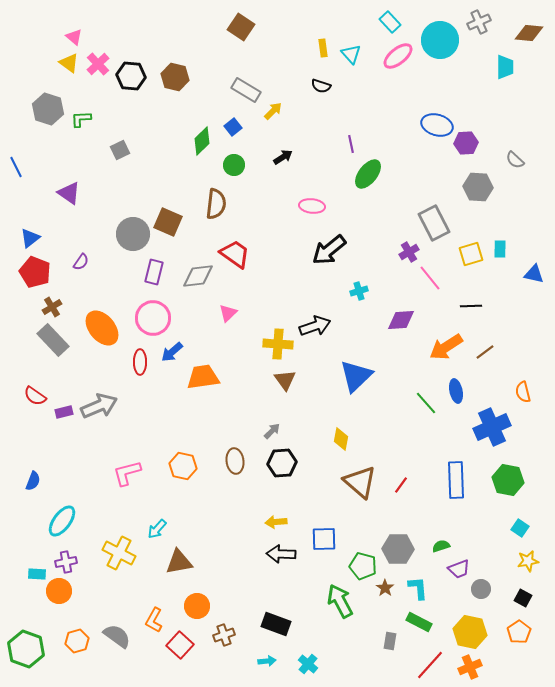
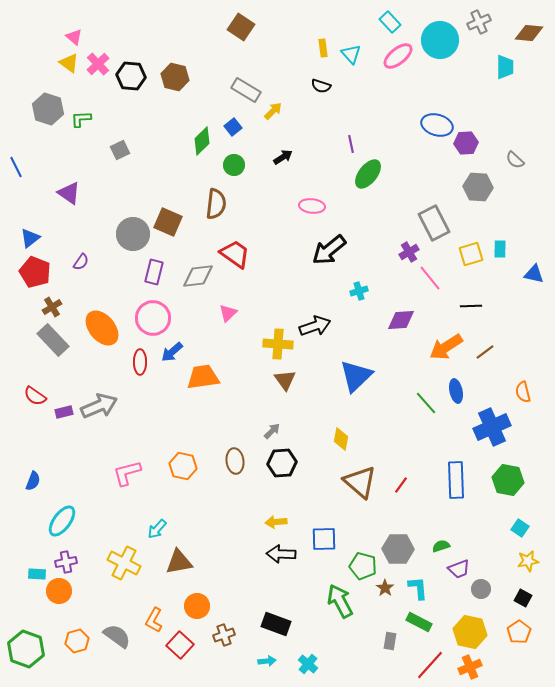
yellow cross at (119, 553): moved 5 px right, 10 px down
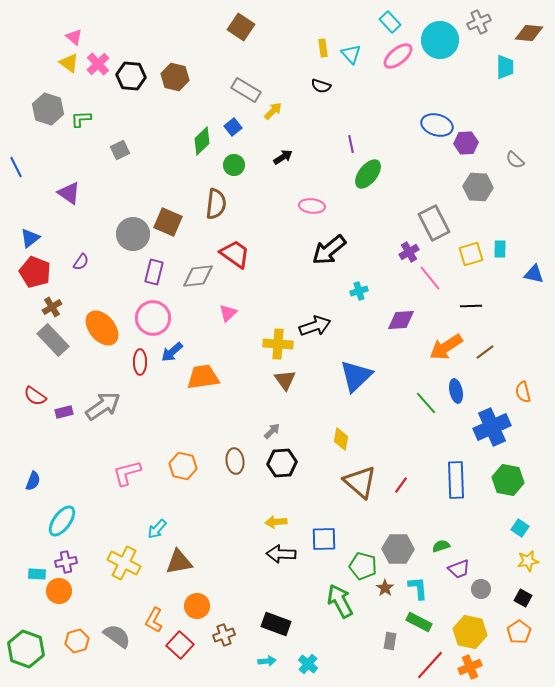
gray arrow at (99, 406): moved 4 px right; rotated 12 degrees counterclockwise
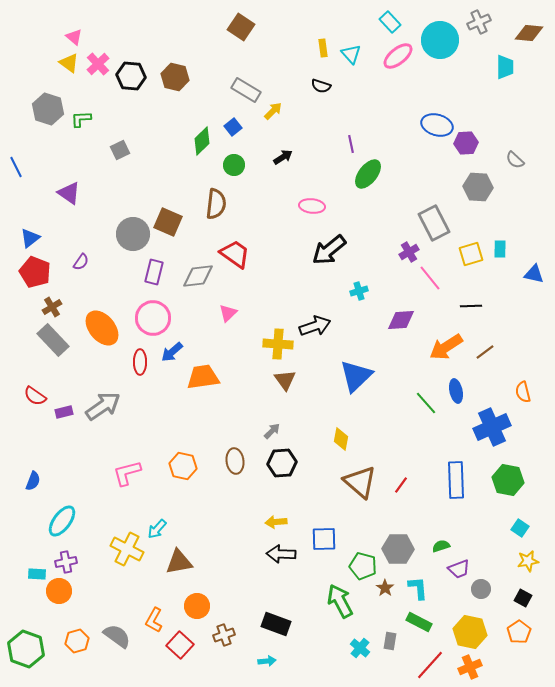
yellow cross at (124, 563): moved 3 px right, 14 px up
cyan cross at (308, 664): moved 52 px right, 16 px up
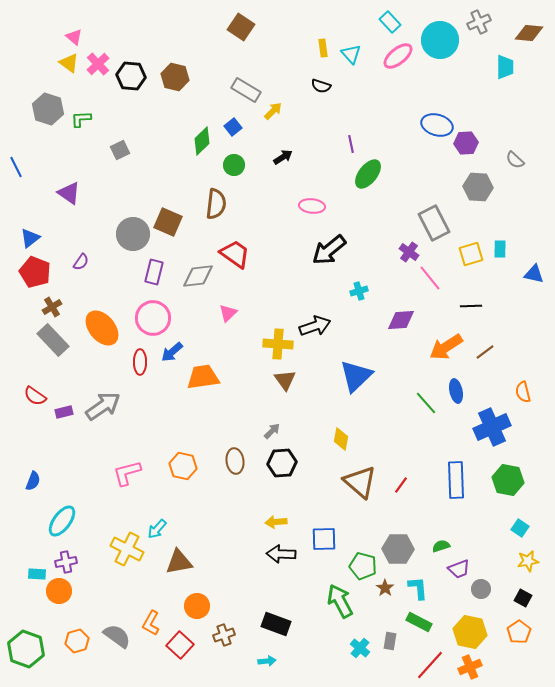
purple cross at (409, 252): rotated 24 degrees counterclockwise
orange L-shape at (154, 620): moved 3 px left, 3 px down
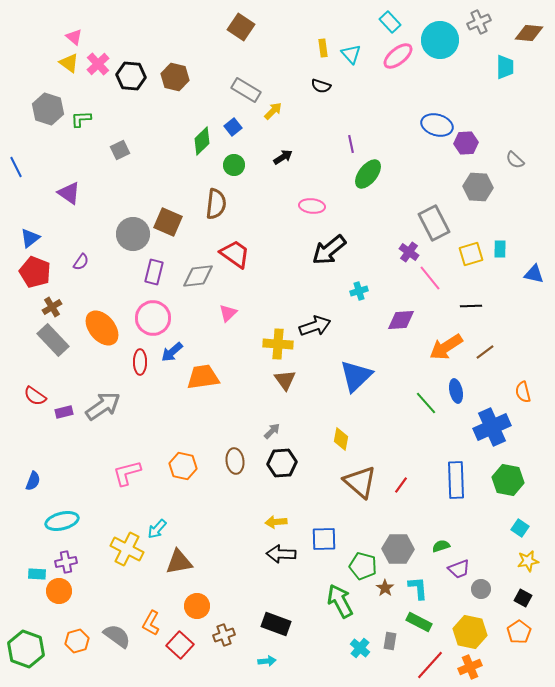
cyan ellipse at (62, 521): rotated 40 degrees clockwise
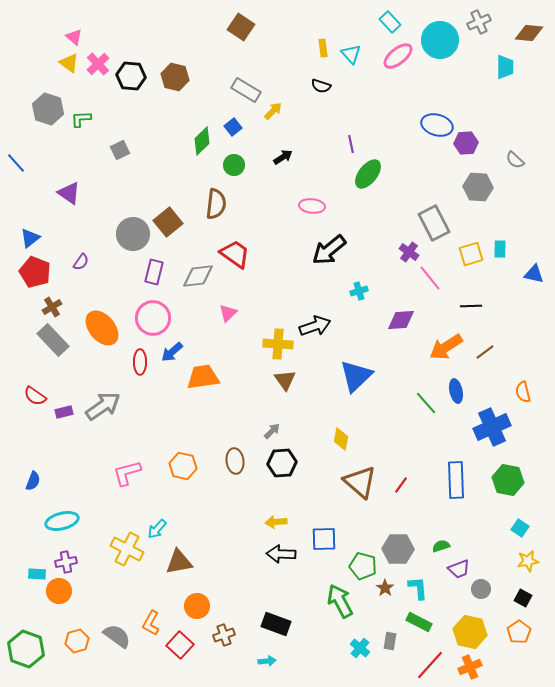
blue line at (16, 167): moved 4 px up; rotated 15 degrees counterclockwise
brown square at (168, 222): rotated 28 degrees clockwise
